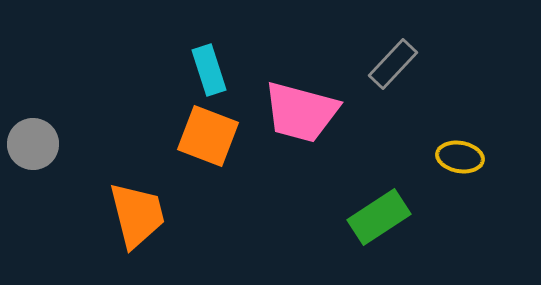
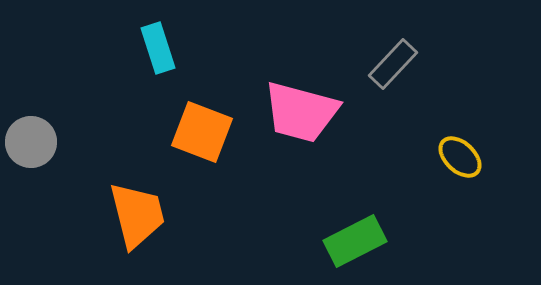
cyan rectangle: moved 51 px left, 22 px up
orange square: moved 6 px left, 4 px up
gray circle: moved 2 px left, 2 px up
yellow ellipse: rotated 33 degrees clockwise
green rectangle: moved 24 px left, 24 px down; rotated 6 degrees clockwise
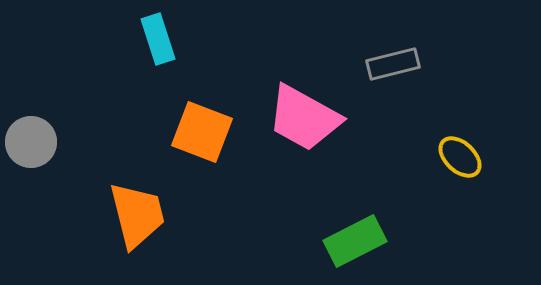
cyan rectangle: moved 9 px up
gray rectangle: rotated 33 degrees clockwise
pink trapezoid: moved 3 px right, 6 px down; rotated 14 degrees clockwise
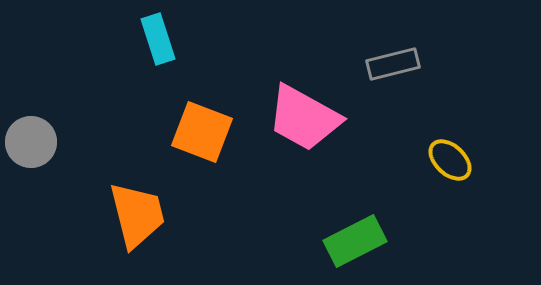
yellow ellipse: moved 10 px left, 3 px down
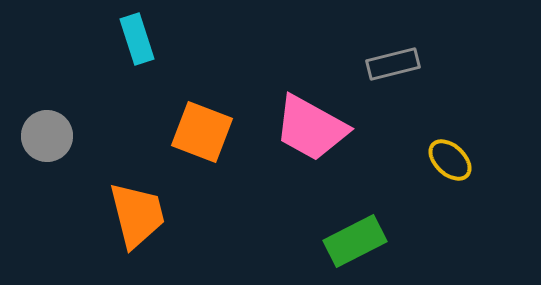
cyan rectangle: moved 21 px left
pink trapezoid: moved 7 px right, 10 px down
gray circle: moved 16 px right, 6 px up
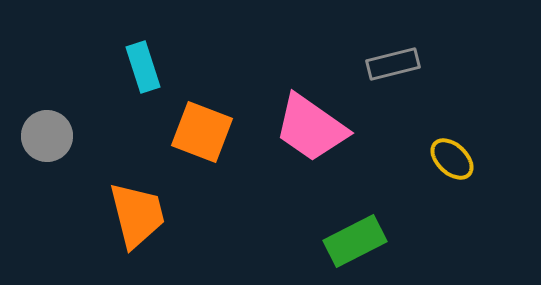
cyan rectangle: moved 6 px right, 28 px down
pink trapezoid: rotated 6 degrees clockwise
yellow ellipse: moved 2 px right, 1 px up
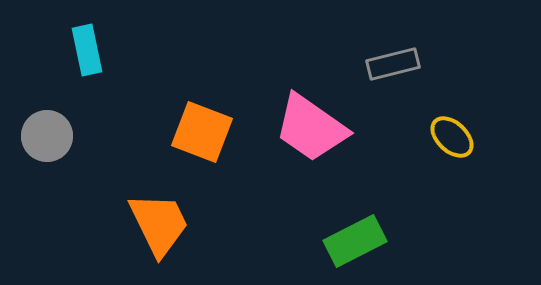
cyan rectangle: moved 56 px left, 17 px up; rotated 6 degrees clockwise
yellow ellipse: moved 22 px up
orange trapezoid: moved 22 px right, 9 px down; rotated 12 degrees counterclockwise
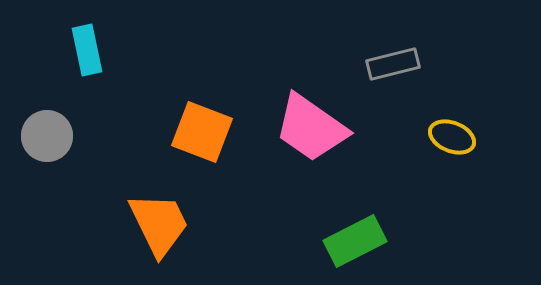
yellow ellipse: rotated 21 degrees counterclockwise
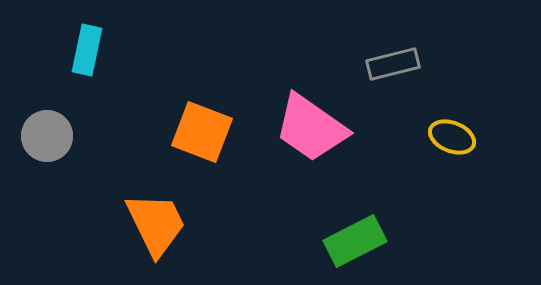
cyan rectangle: rotated 24 degrees clockwise
orange trapezoid: moved 3 px left
